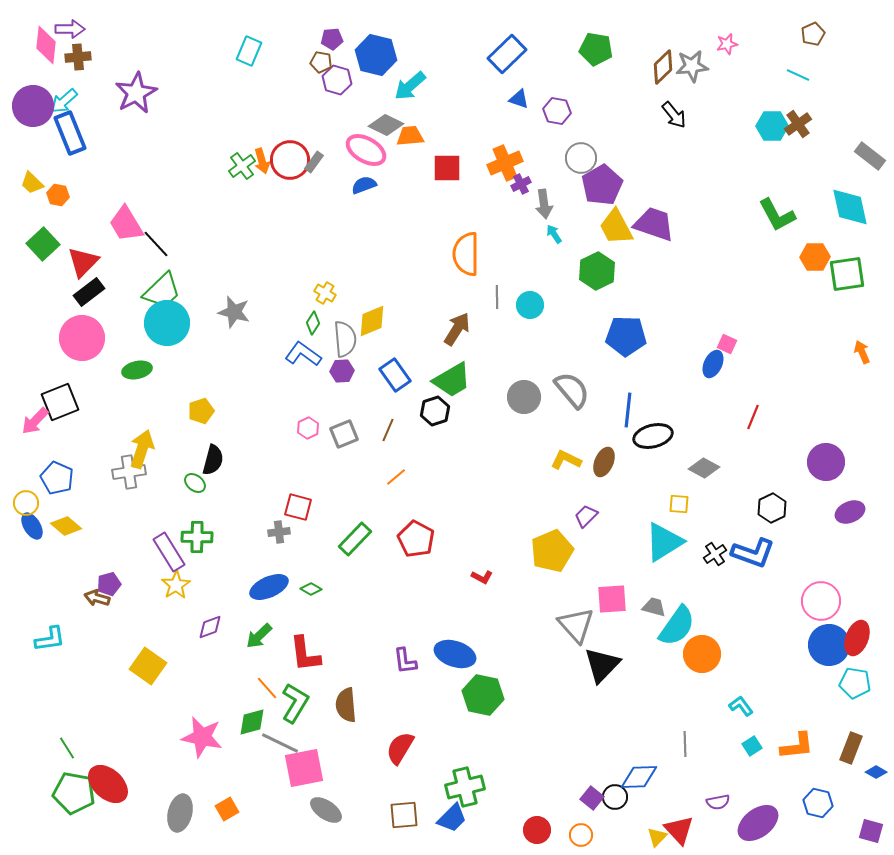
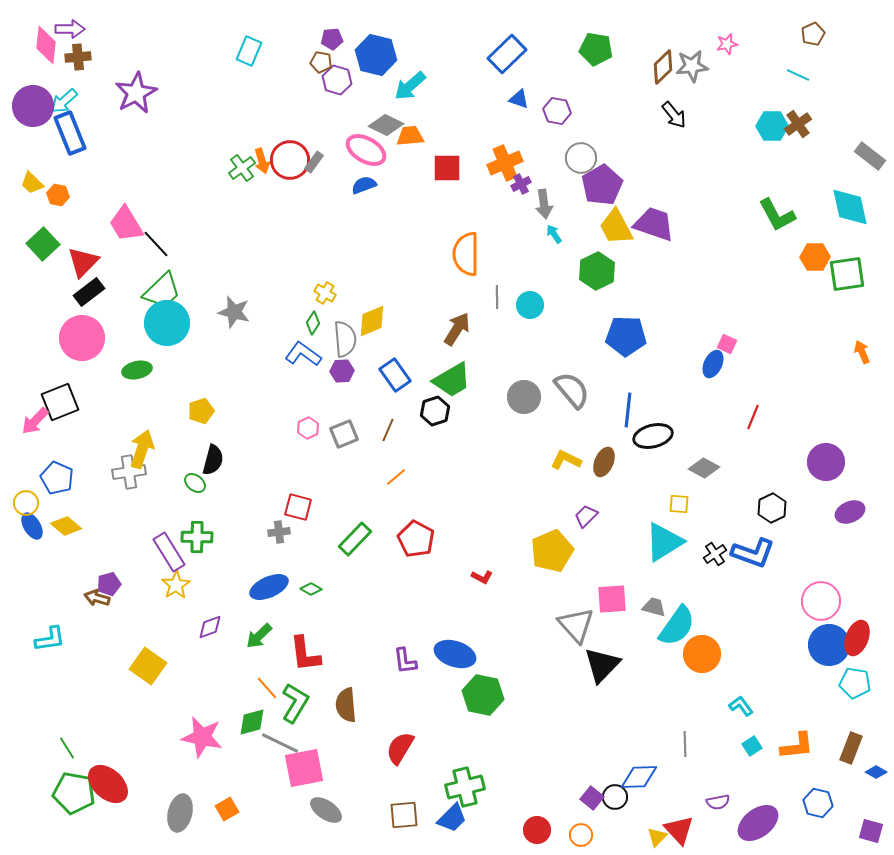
green cross at (242, 166): moved 2 px down
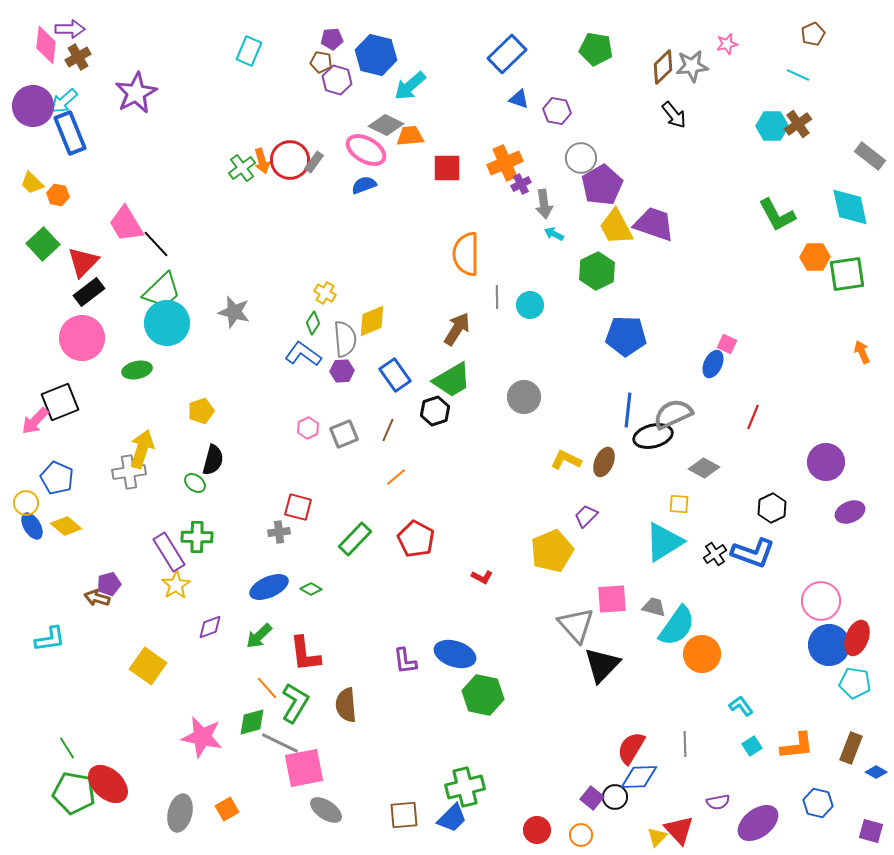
brown cross at (78, 57): rotated 25 degrees counterclockwise
cyan arrow at (554, 234): rotated 30 degrees counterclockwise
gray semicircle at (572, 390): moved 101 px right, 24 px down; rotated 75 degrees counterclockwise
red semicircle at (400, 748): moved 231 px right
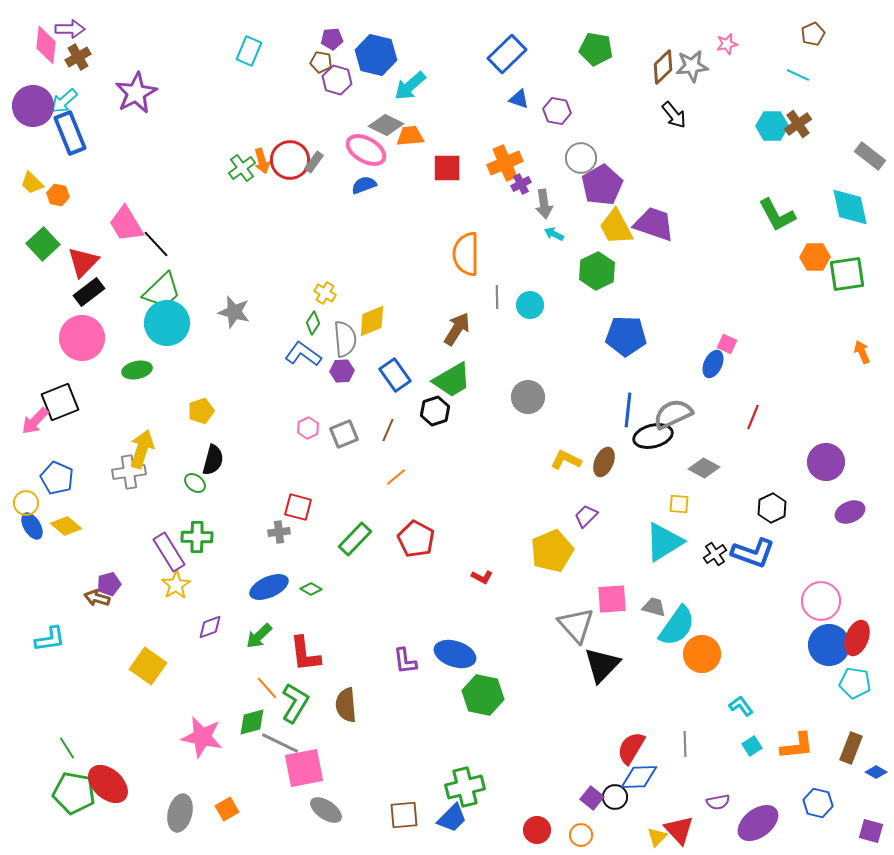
gray circle at (524, 397): moved 4 px right
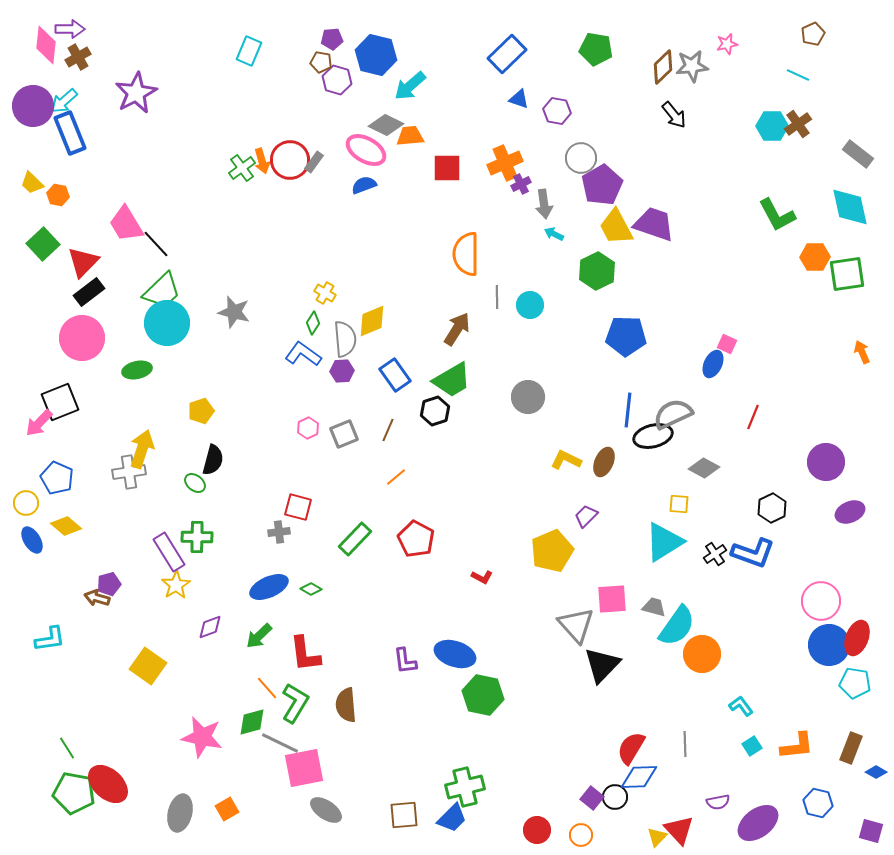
gray rectangle at (870, 156): moved 12 px left, 2 px up
pink arrow at (35, 421): moved 4 px right, 2 px down
blue ellipse at (32, 526): moved 14 px down
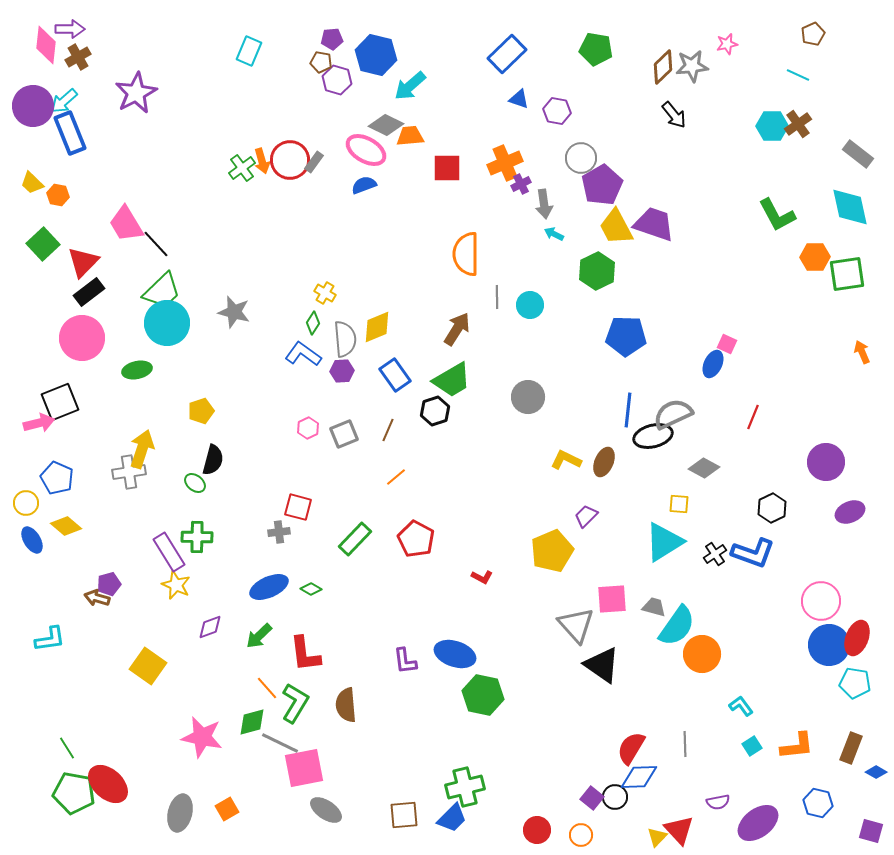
yellow diamond at (372, 321): moved 5 px right, 6 px down
pink arrow at (39, 423): rotated 148 degrees counterclockwise
yellow star at (176, 585): rotated 16 degrees counterclockwise
black triangle at (602, 665): rotated 39 degrees counterclockwise
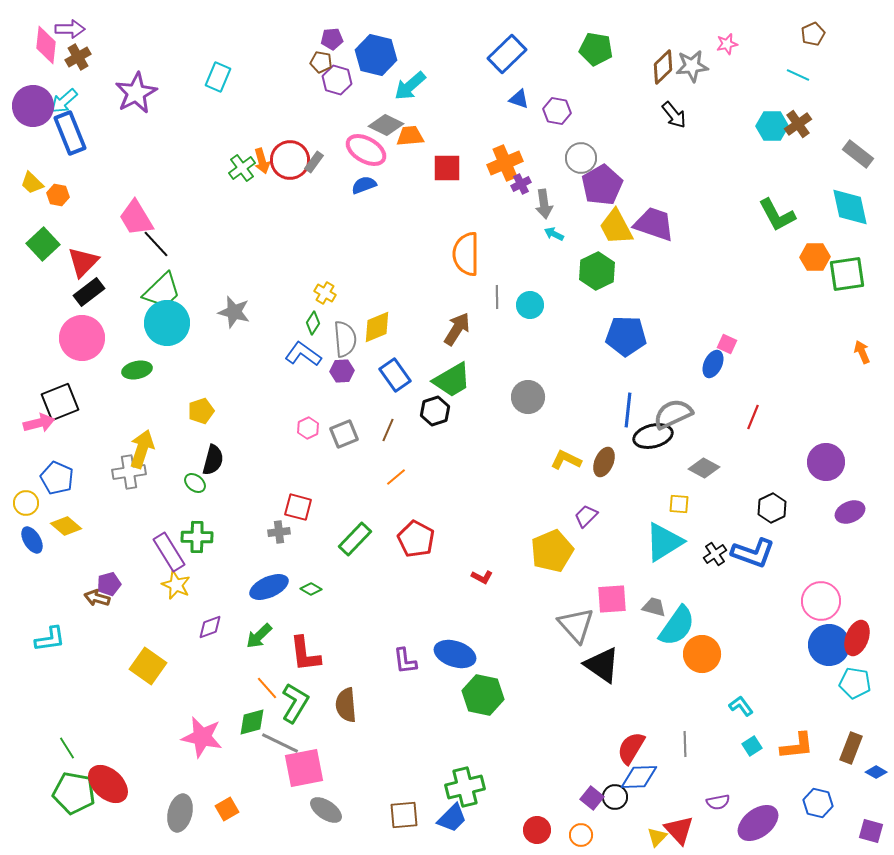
cyan rectangle at (249, 51): moved 31 px left, 26 px down
pink trapezoid at (126, 224): moved 10 px right, 6 px up
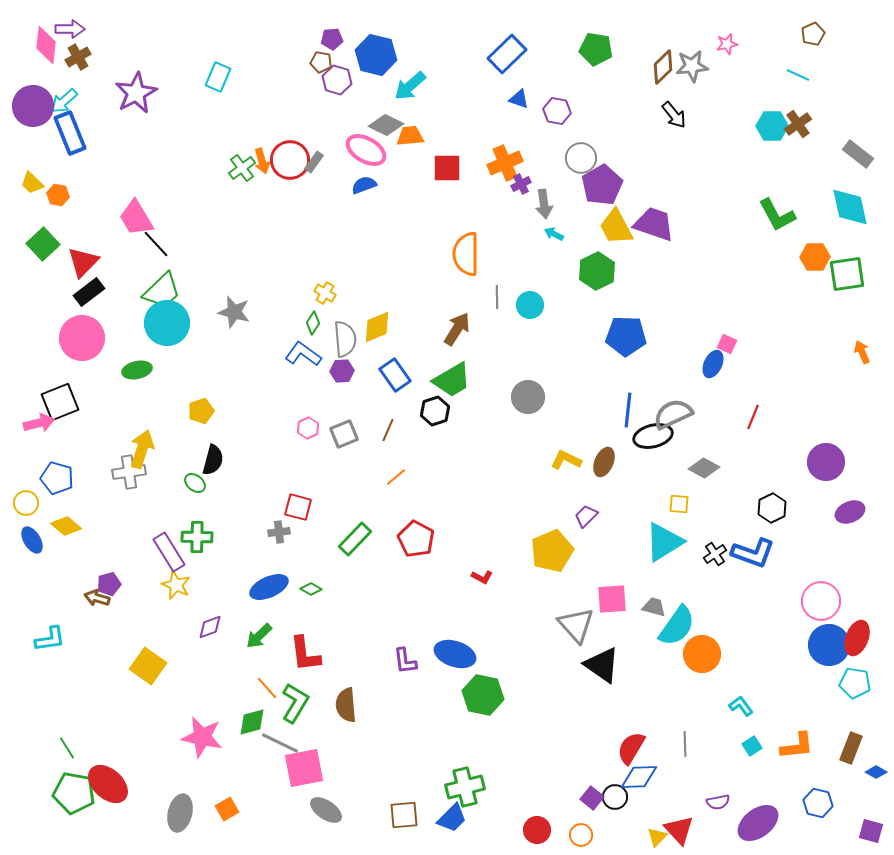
blue pentagon at (57, 478): rotated 8 degrees counterclockwise
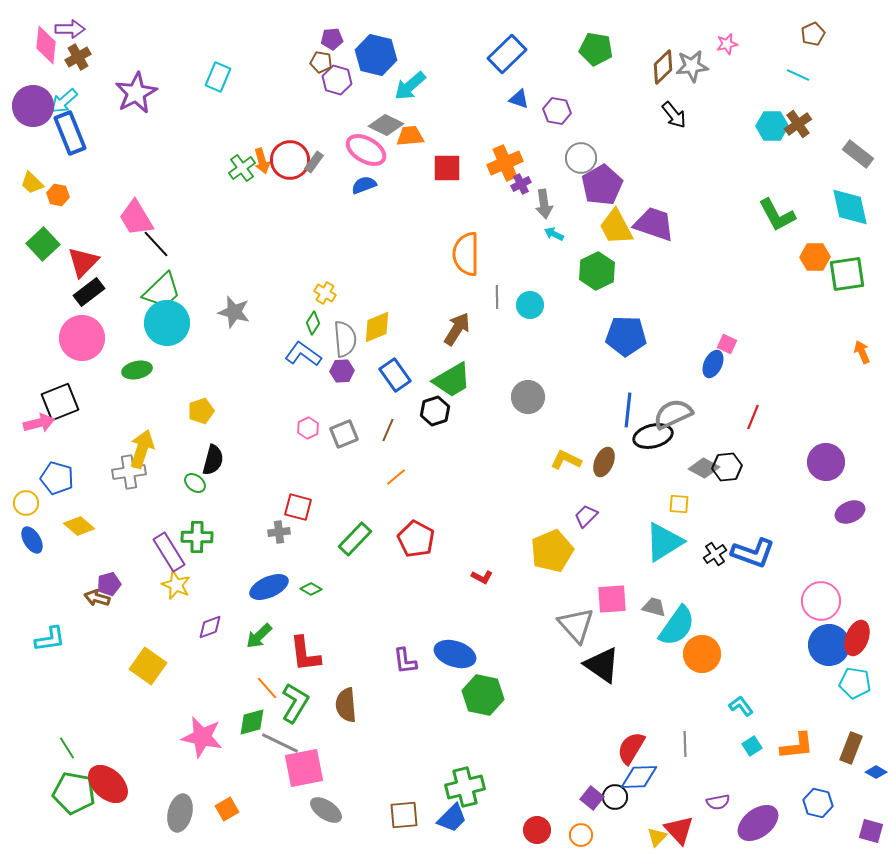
black hexagon at (772, 508): moved 45 px left, 41 px up; rotated 20 degrees clockwise
yellow diamond at (66, 526): moved 13 px right
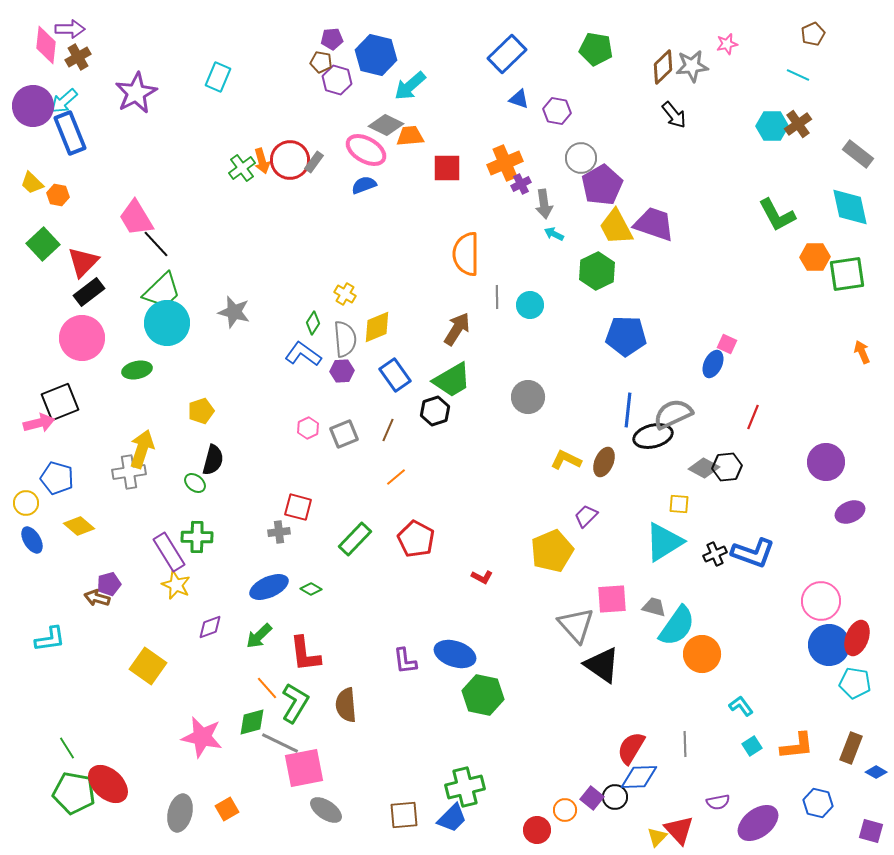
yellow cross at (325, 293): moved 20 px right, 1 px down
black cross at (715, 554): rotated 10 degrees clockwise
orange circle at (581, 835): moved 16 px left, 25 px up
